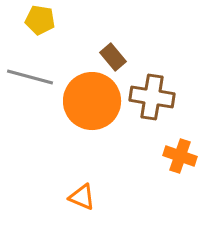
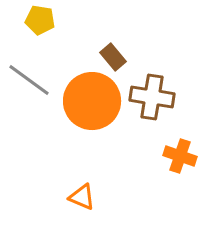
gray line: moved 1 px left, 3 px down; rotated 21 degrees clockwise
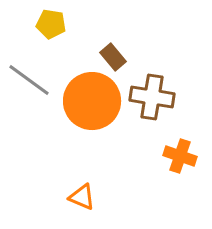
yellow pentagon: moved 11 px right, 4 px down
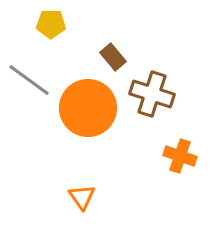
yellow pentagon: rotated 8 degrees counterclockwise
brown cross: moved 3 px up; rotated 9 degrees clockwise
orange circle: moved 4 px left, 7 px down
orange triangle: rotated 32 degrees clockwise
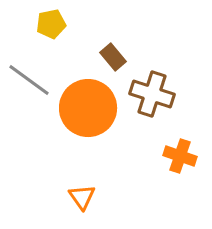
yellow pentagon: rotated 12 degrees counterclockwise
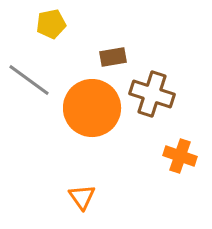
brown rectangle: rotated 60 degrees counterclockwise
orange circle: moved 4 px right
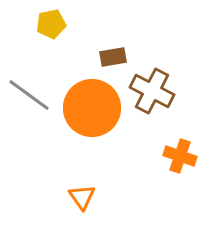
gray line: moved 15 px down
brown cross: moved 3 px up; rotated 9 degrees clockwise
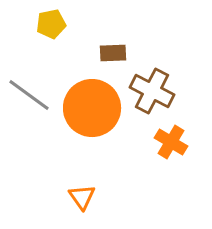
brown rectangle: moved 4 px up; rotated 8 degrees clockwise
orange cross: moved 9 px left, 14 px up; rotated 12 degrees clockwise
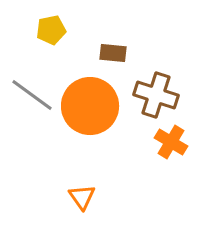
yellow pentagon: moved 6 px down
brown rectangle: rotated 8 degrees clockwise
brown cross: moved 4 px right, 4 px down; rotated 9 degrees counterclockwise
gray line: moved 3 px right
orange circle: moved 2 px left, 2 px up
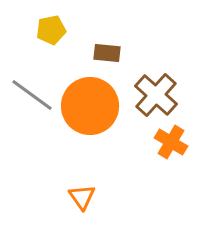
brown rectangle: moved 6 px left
brown cross: rotated 24 degrees clockwise
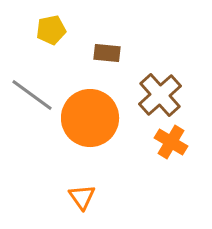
brown cross: moved 4 px right; rotated 6 degrees clockwise
orange circle: moved 12 px down
